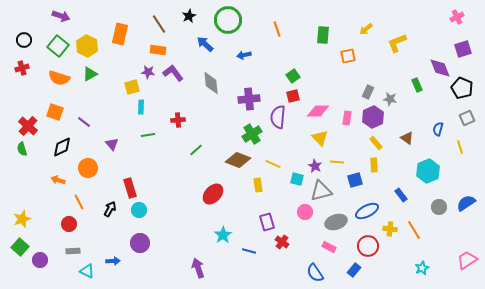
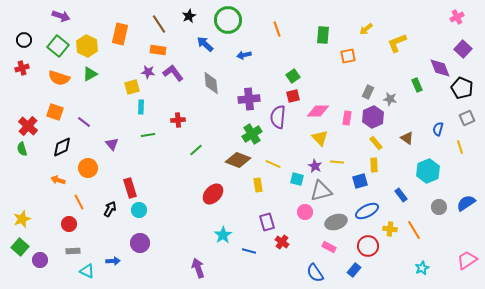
purple square at (463, 49): rotated 30 degrees counterclockwise
blue square at (355, 180): moved 5 px right, 1 px down
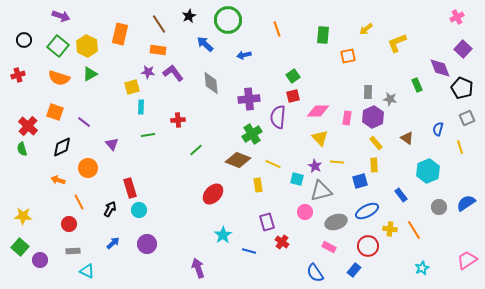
red cross at (22, 68): moved 4 px left, 7 px down
gray rectangle at (368, 92): rotated 24 degrees counterclockwise
yellow star at (22, 219): moved 1 px right, 3 px up; rotated 24 degrees clockwise
purple circle at (140, 243): moved 7 px right, 1 px down
blue arrow at (113, 261): moved 18 px up; rotated 40 degrees counterclockwise
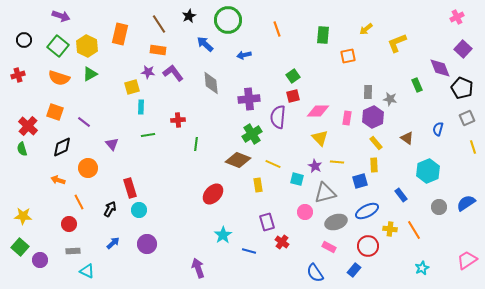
yellow line at (460, 147): moved 13 px right
green line at (196, 150): moved 6 px up; rotated 40 degrees counterclockwise
gray triangle at (321, 191): moved 4 px right, 2 px down
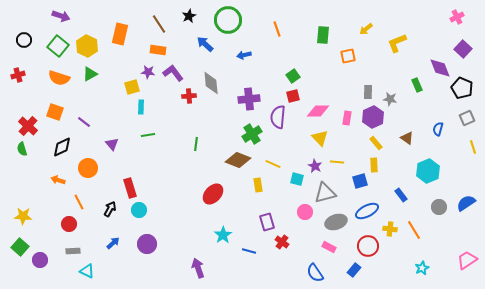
red cross at (178, 120): moved 11 px right, 24 px up
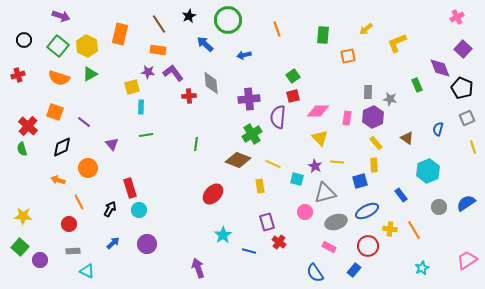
green line at (148, 135): moved 2 px left
yellow rectangle at (258, 185): moved 2 px right, 1 px down
red cross at (282, 242): moved 3 px left
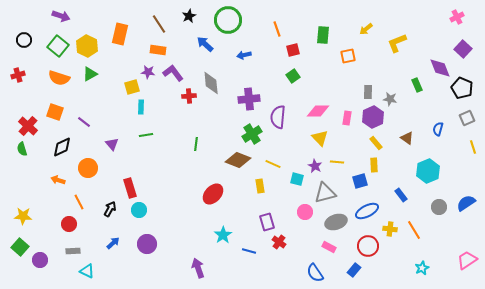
red square at (293, 96): moved 46 px up
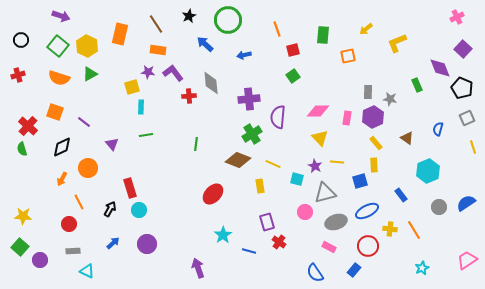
brown line at (159, 24): moved 3 px left
black circle at (24, 40): moved 3 px left
orange arrow at (58, 180): moved 4 px right, 1 px up; rotated 80 degrees counterclockwise
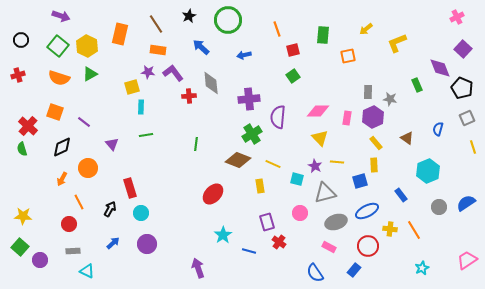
blue arrow at (205, 44): moved 4 px left, 3 px down
cyan circle at (139, 210): moved 2 px right, 3 px down
pink circle at (305, 212): moved 5 px left, 1 px down
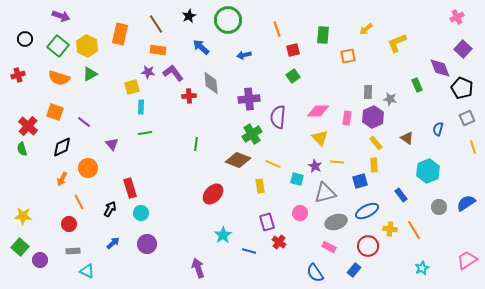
black circle at (21, 40): moved 4 px right, 1 px up
green line at (146, 135): moved 1 px left, 2 px up
